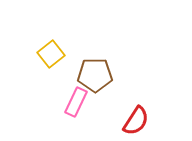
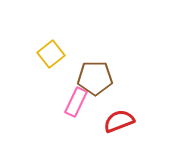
brown pentagon: moved 3 px down
red semicircle: moved 17 px left; rotated 144 degrees counterclockwise
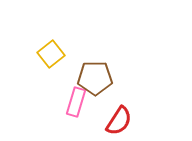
pink rectangle: rotated 8 degrees counterclockwise
red semicircle: rotated 144 degrees clockwise
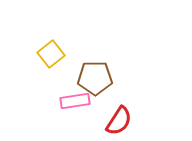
pink rectangle: moved 1 px left, 1 px up; rotated 64 degrees clockwise
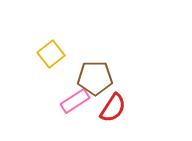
pink rectangle: rotated 24 degrees counterclockwise
red semicircle: moved 6 px left, 13 px up
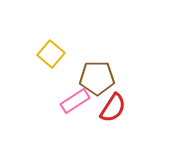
yellow square: rotated 12 degrees counterclockwise
brown pentagon: moved 2 px right
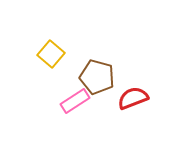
brown pentagon: moved 1 px up; rotated 16 degrees clockwise
red semicircle: moved 20 px right, 10 px up; rotated 144 degrees counterclockwise
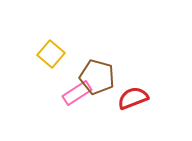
pink rectangle: moved 2 px right, 8 px up
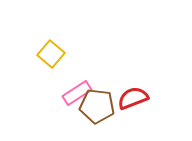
brown pentagon: moved 29 px down; rotated 8 degrees counterclockwise
